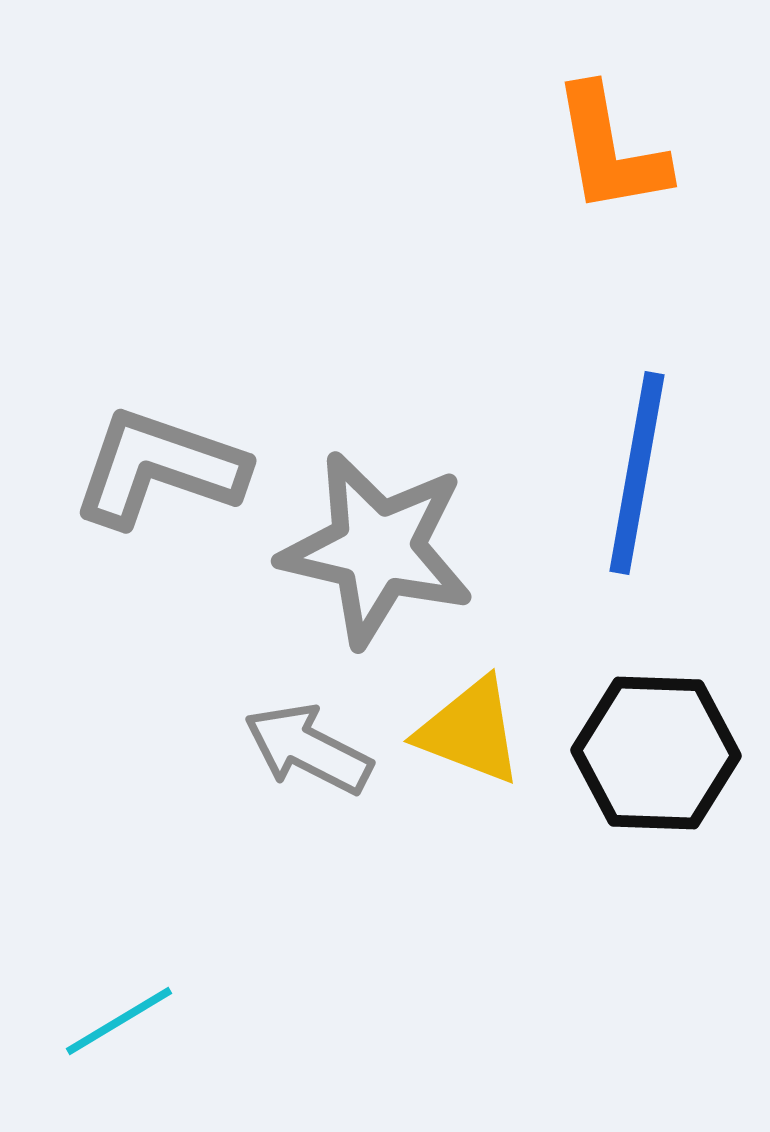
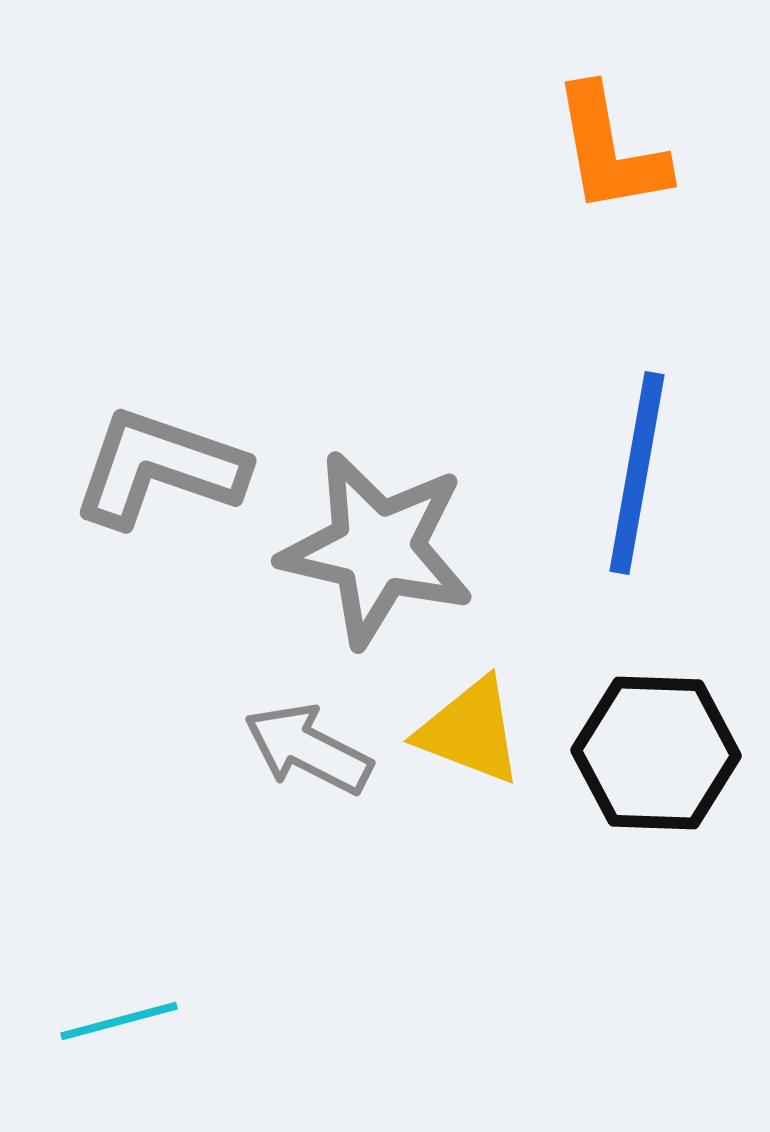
cyan line: rotated 16 degrees clockwise
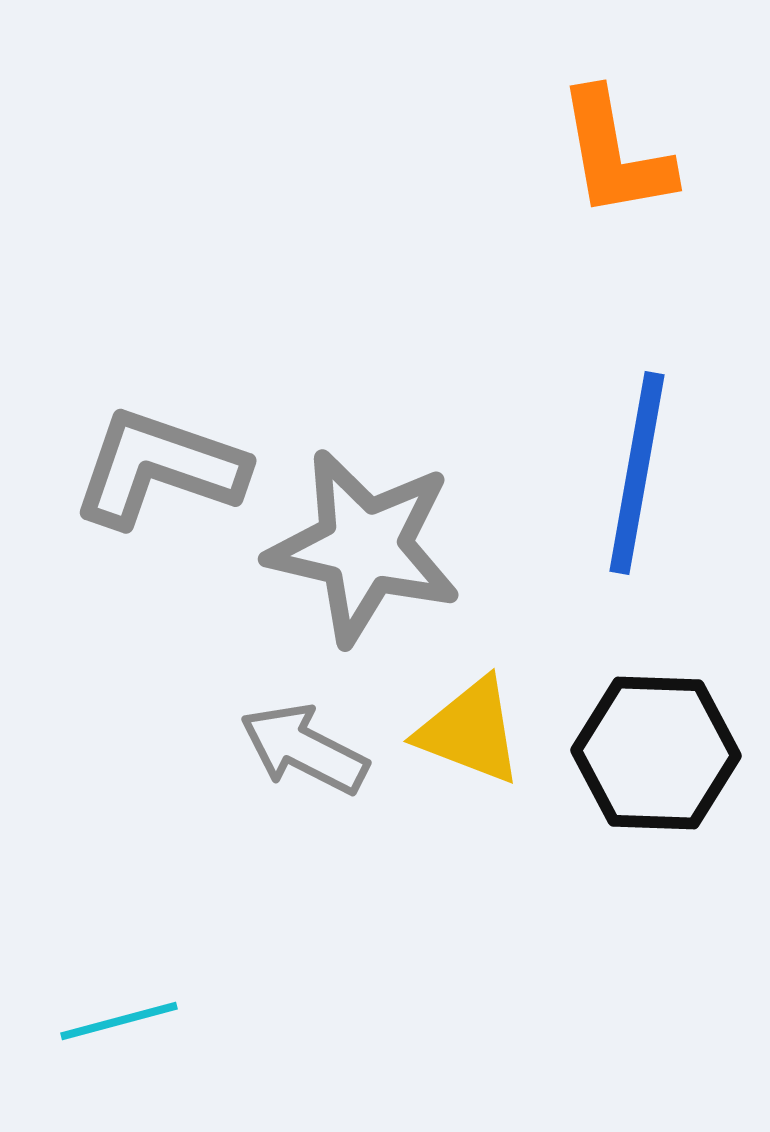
orange L-shape: moved 5 px right, 4 px down
gray star: moved 13 px left, 2 px up
gray arrow: moved 4 px left
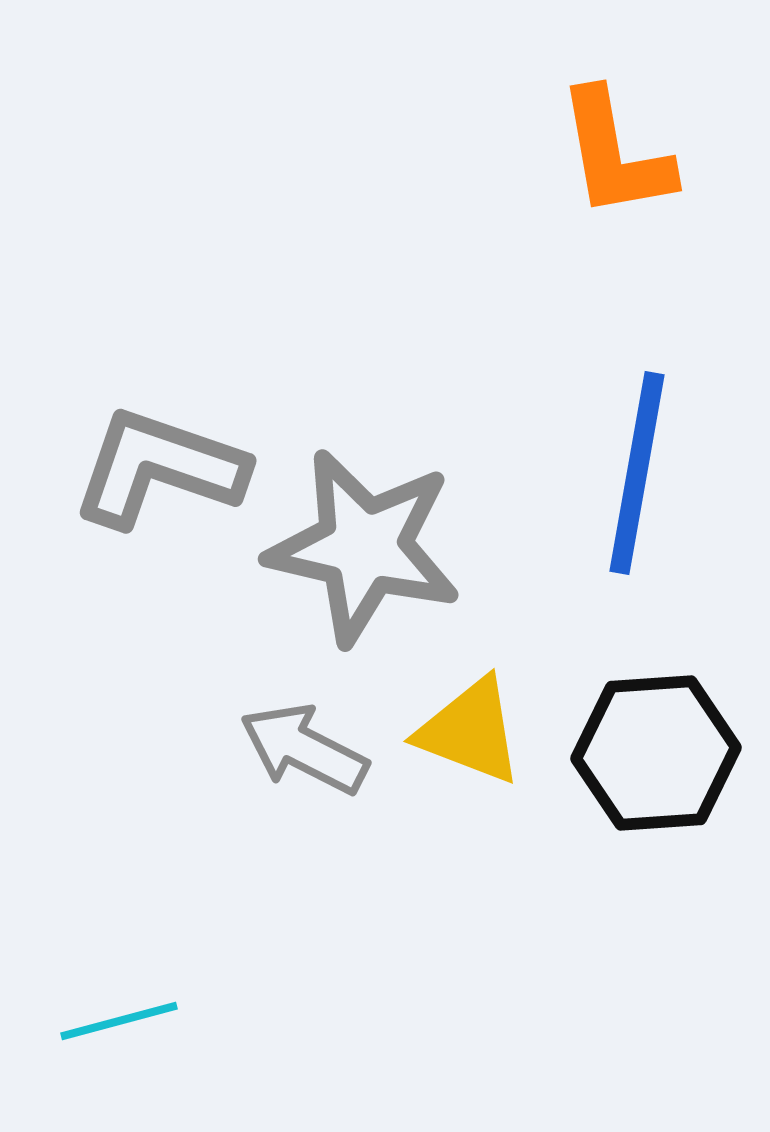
black hexagon: rotated 6 degrees counterclockwise
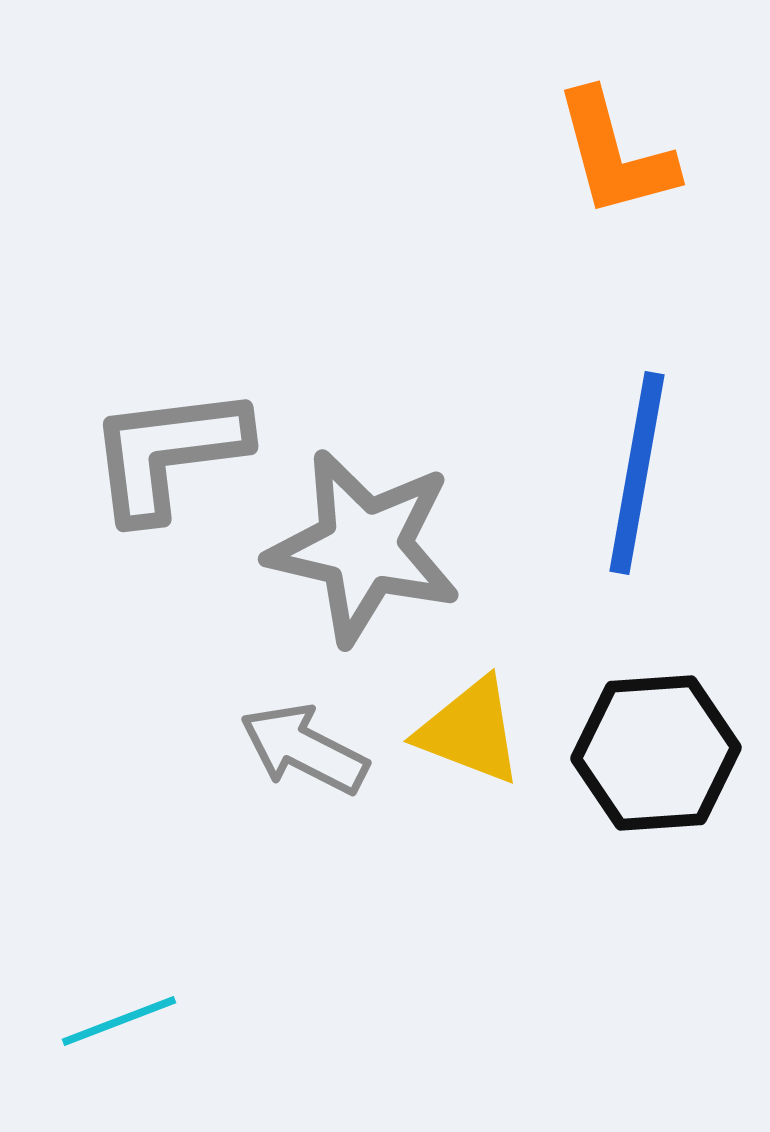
orange L-shape: rotated 5 degrees counterclockwise
gray L-shape: moved 9 px right, 15 px up; rotated 26 degrees counterclockwise
cyan line: rotated 6 degrees counterclockwise
